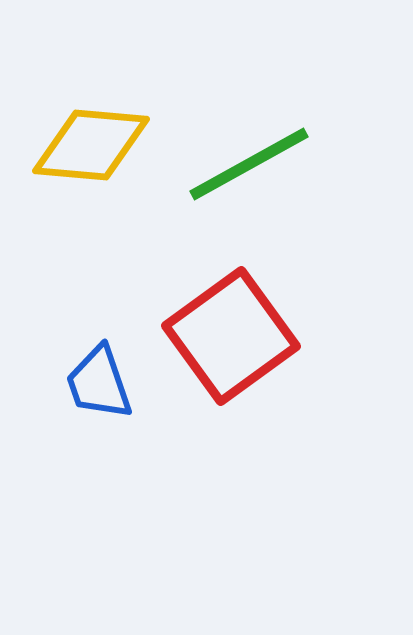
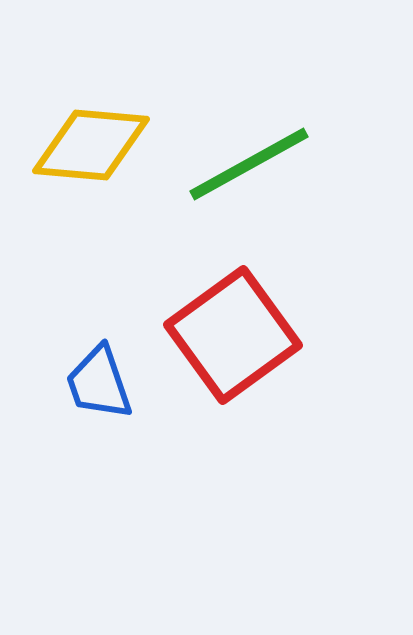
red square: moved 2 px right, 1 px up
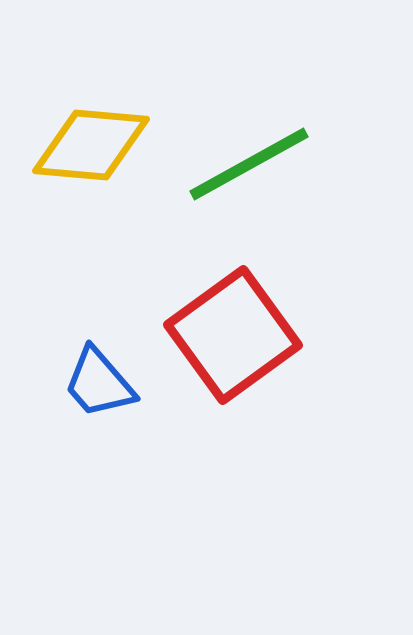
blue trapezoid: rotated 22 degrees counterclockwise
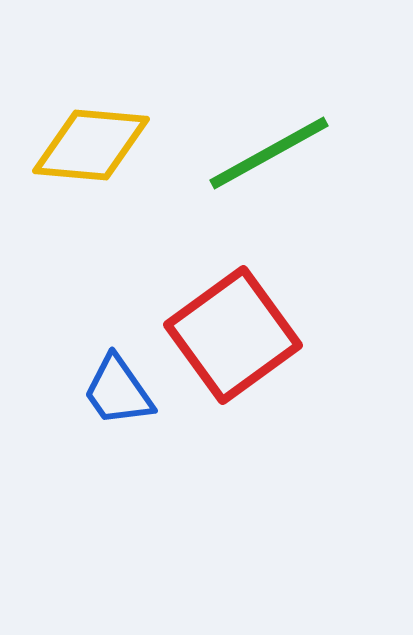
green line: moved 20 px right, 11 px up
blue trapezoid: moved 19 px right, 8 px down; rotated 6 degrees clockwise
